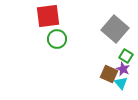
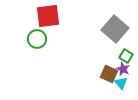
green circle: moved 20 px left
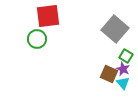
cyan triangle: moved 2 px right
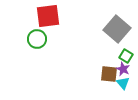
gray square: moved 2 px right
brown square: rotated 18 degrees counterclockwise
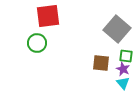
green circle: moved 4 px down
green square: rotated 24 degrees counterclockwise
brown square: moved 8 px left, 11 px up
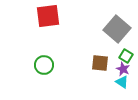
green circle: moved 7 px right, 22 px down
green square: rotated 24 degrees clockwise
brown square: moved 1 px left
cyan triangle: moved 1 px left, 1 px up; rotated 16 degrees counterclockwise
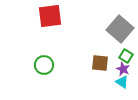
red square: moved 2 px right
gray square: moved 3 px right
